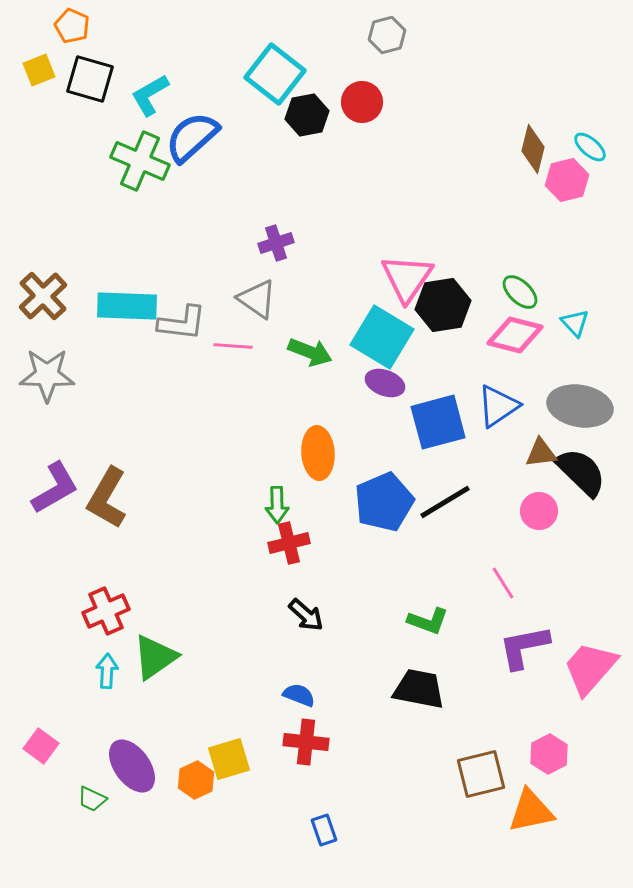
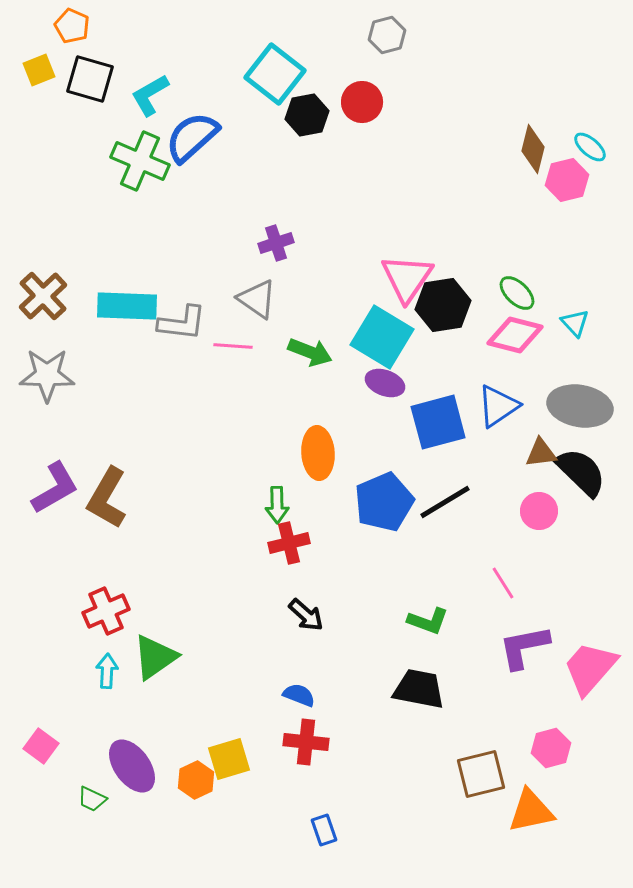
green ellipse at (520, 292): moved 3 px left, 1 px down
pink hexagon at (549, 754): moved 2 px right, 6 px up; rotated 12 degrees clockwise
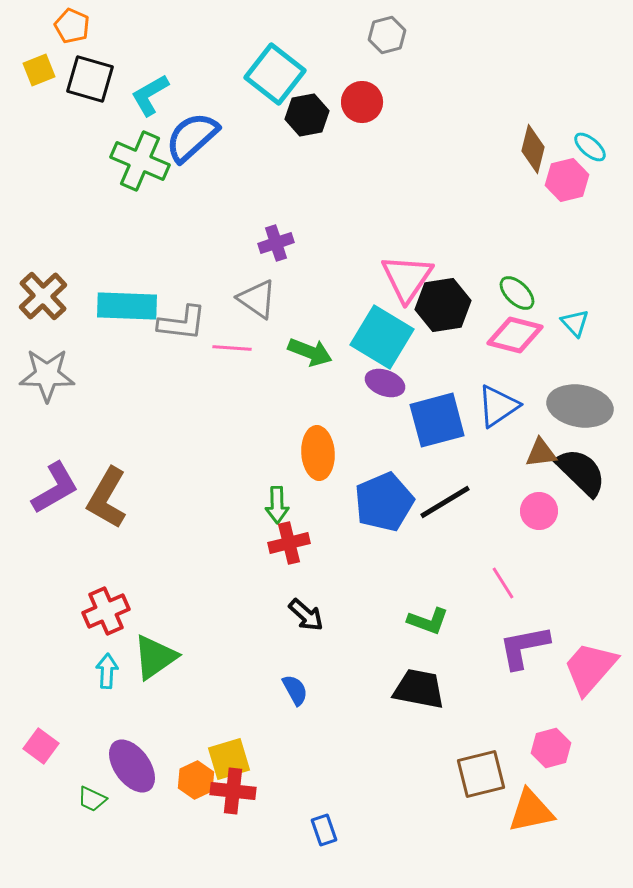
pink line at (233, 346): moved 1 px left, 2 px down
blue square at (438, 422): moved 1 px left, 2 px up
blue semicircle at (299, 695): moved 4 px left, 5 px up; rotated 40 degrees clockwise
red cross at (306, 742): moved 73 px left, 49 px down
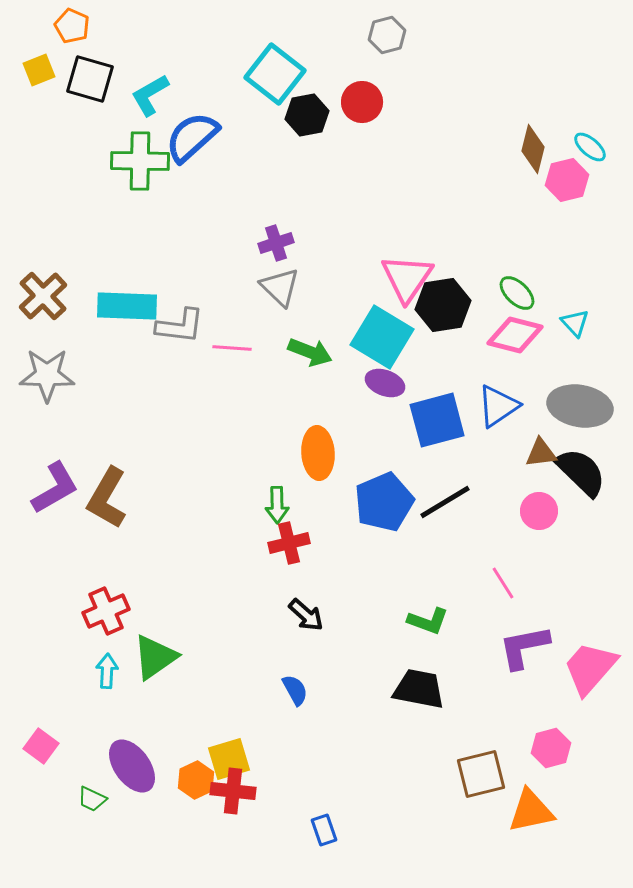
green cross at (140, 161): rotated 22 degrees counterclockwise
gray triangle at (257, 299): moved 23 px right, 12 px up; rotated 9 degrees clockwise
gray L-shape at (182, 323): moved 2 px left, 3 px down
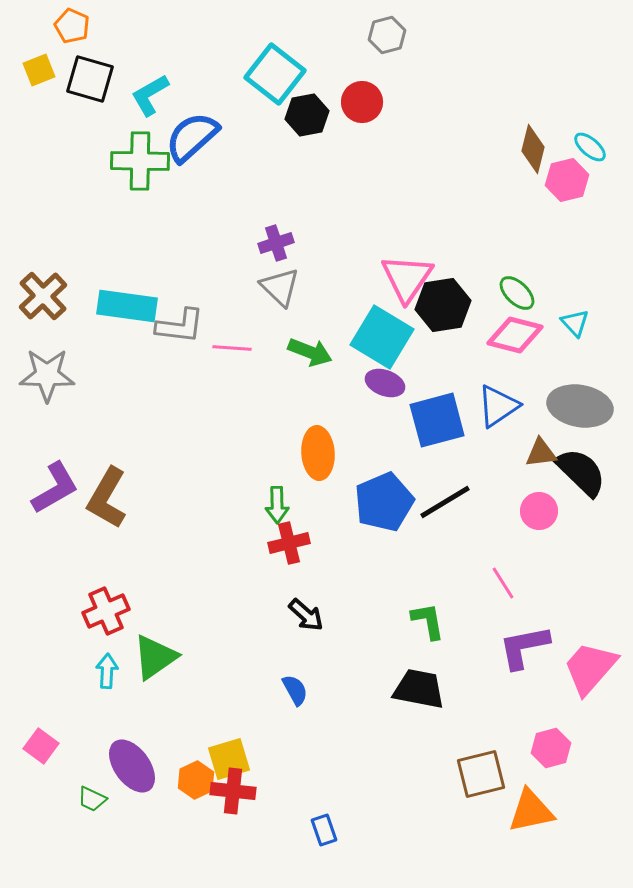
cyan rectangle at (127, 306): rotated 6 degrees clockwise
green L-shape at (428, 621): rotated 120 degrees counterclockwise
